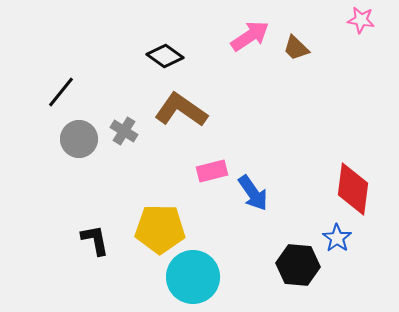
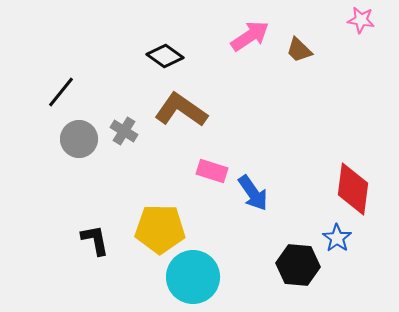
brown trapezoid: moved 3 px right, 2 px down
pink rectangle: rotated 32 degrees clockwise
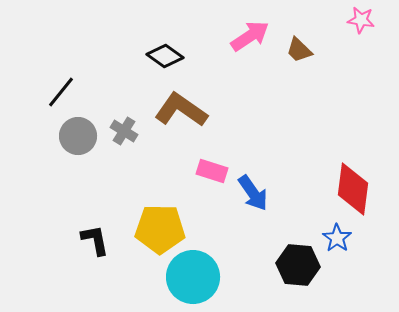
gray circle: moved 1 px left, 3 px up
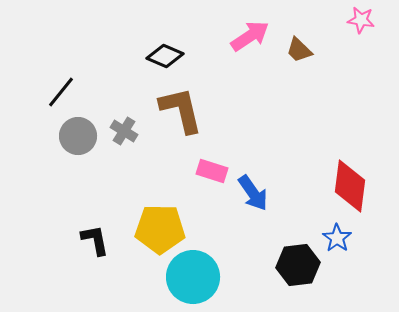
black diamond: rotated 12 degrees counterclockwise
brown L-shape: rotated 42 degrees clockwise
red diamond: moved 3 px left, 3 px up
black hexagon: rotated 12 degrees counterclockwise
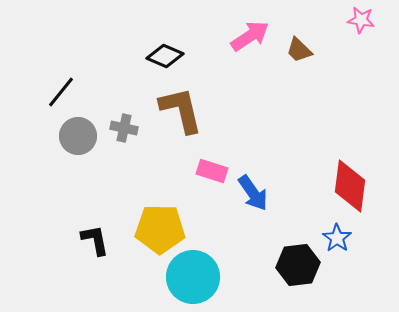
gray cross: moved 3 px up; rotated 20 degrees counterclockwise
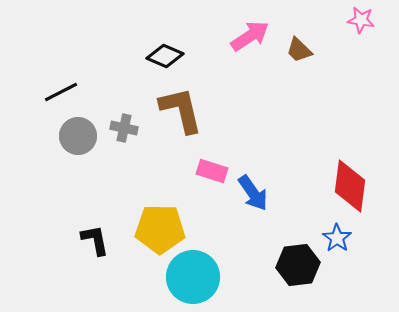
black line: rotated 24 degrees clockwise
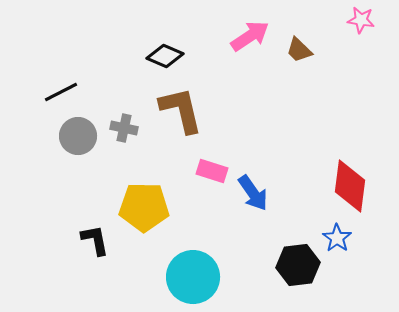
yellow pentagon: moved 16 px left, 22 px up
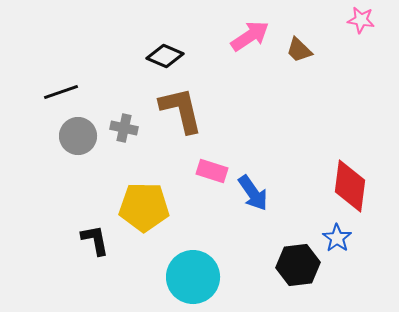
black line: rotated 8 degrees clockwise
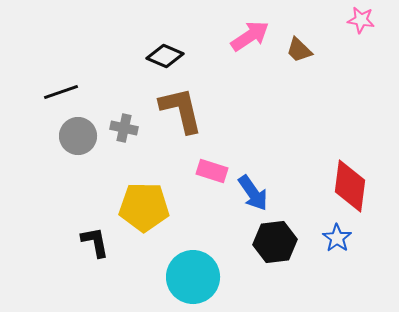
black L-shape: moved 2 px down
black hexagon: moved 23 px left, 23 px up
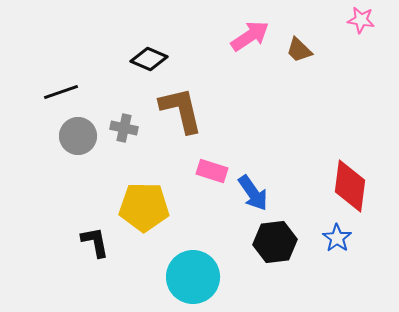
black diamond: moved 16 px left, 3 px down
